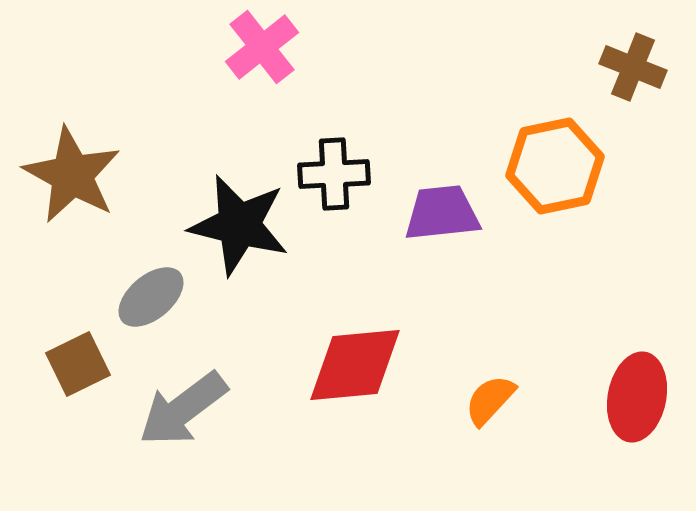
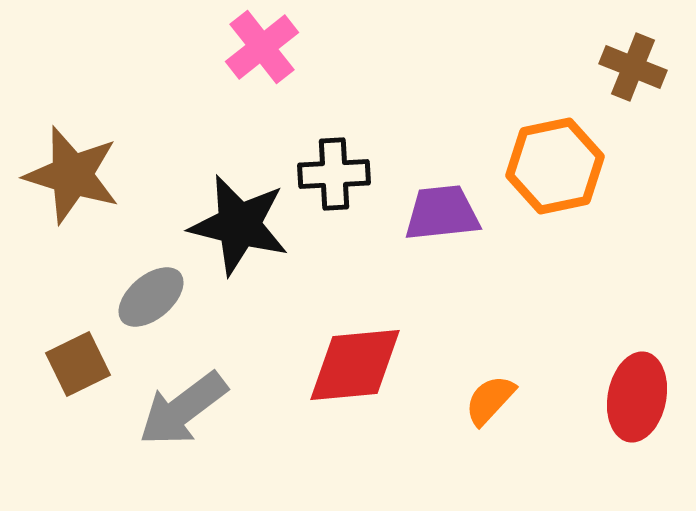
brown star: rotated 12 degrees counterclockwise
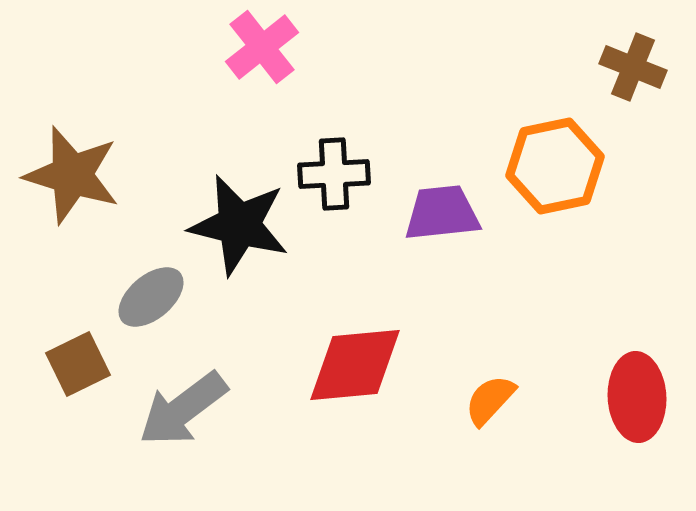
red ellipse: rotated 14 degrees counterclockwise
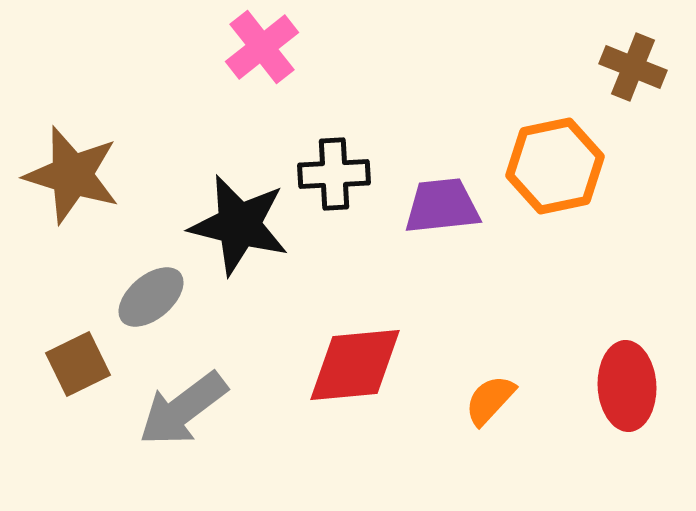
purple trapezoid: moved 7 px up
red ellipse: moved 10 px left, 11 px up
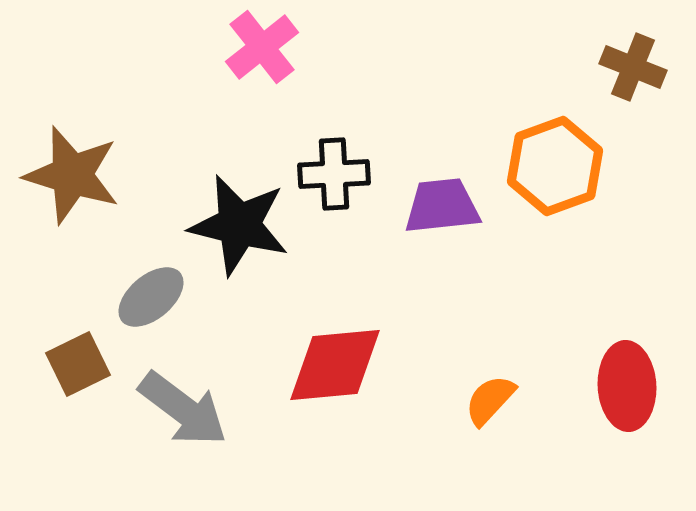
orange hexagon: rotated 8 degrees counterclockwise
red diamond: moved 20 px left
gray arrow: rotated 106 degrees counterclockwise
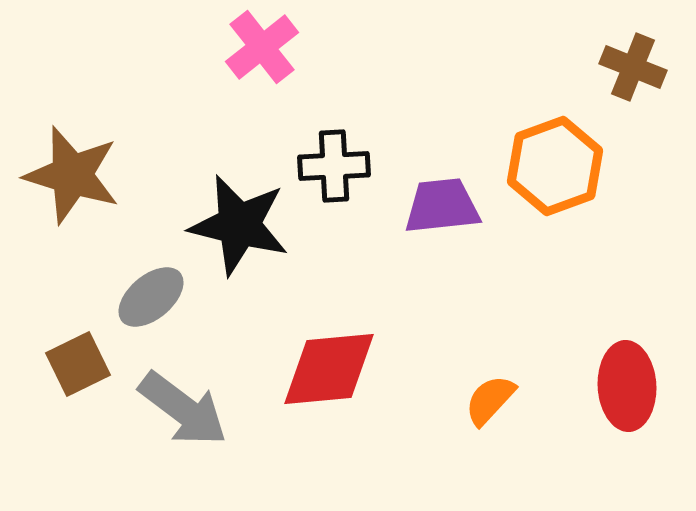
black cross: moved 8 px up
red diamond: moved 6 px left, 4 px down
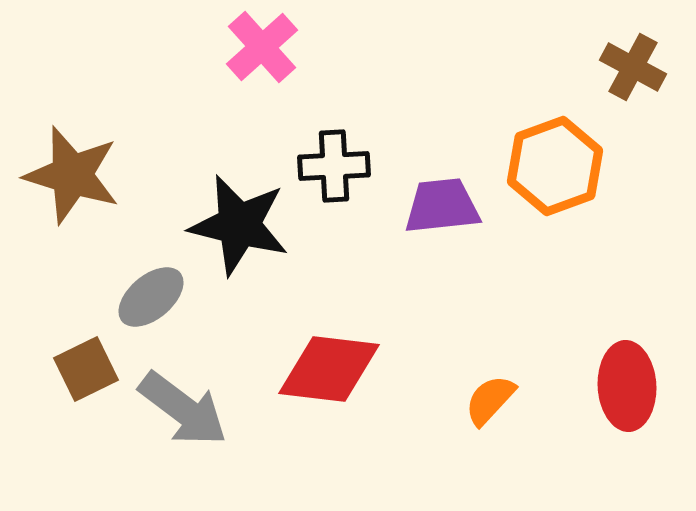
pink cross: rotated 4 degrees counterclockwise
brown cross: rotated 6 degrees clockwise
brown square: moved 8 px right, 5 px down
red diamond: rotated 12 degrees clockwise
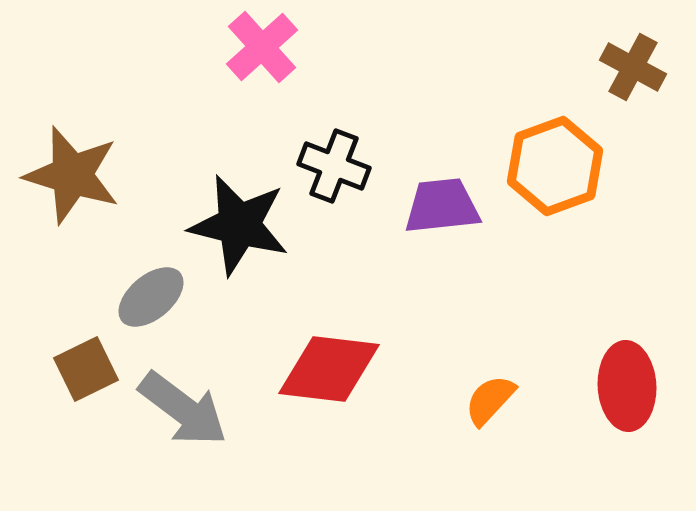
black cross: rotated 24 degrees clockwise
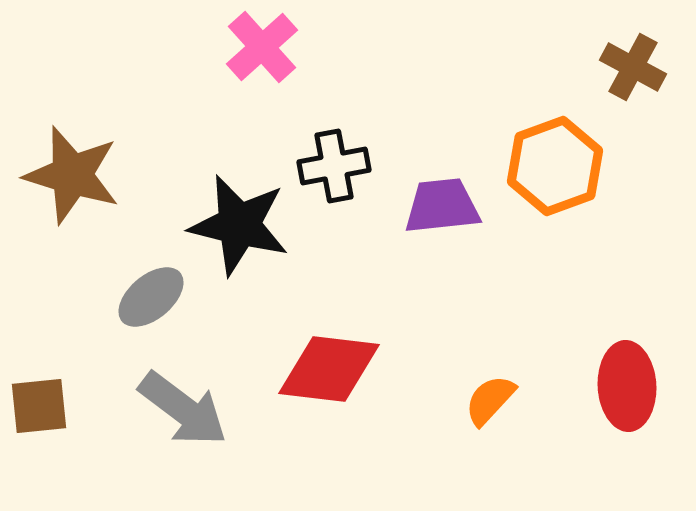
black cross: rotated 32 degrees counterclockwise
brown square: moved 47 px left, 37 px down; rotated 20 degrees clockwise
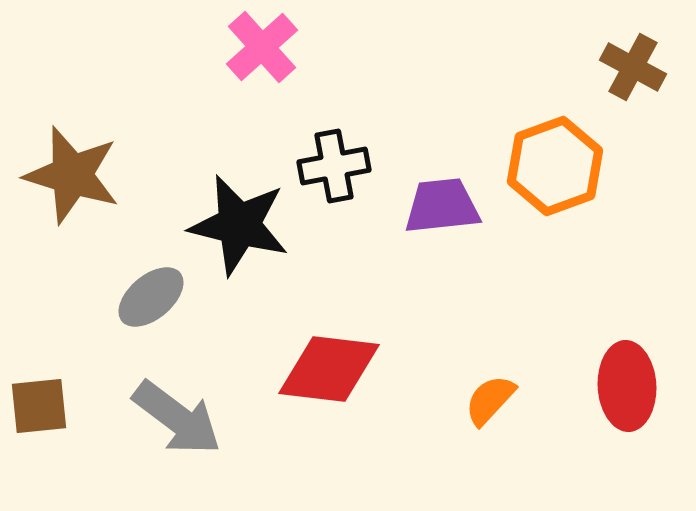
gray arrow: moved 6 px left, 9 px down
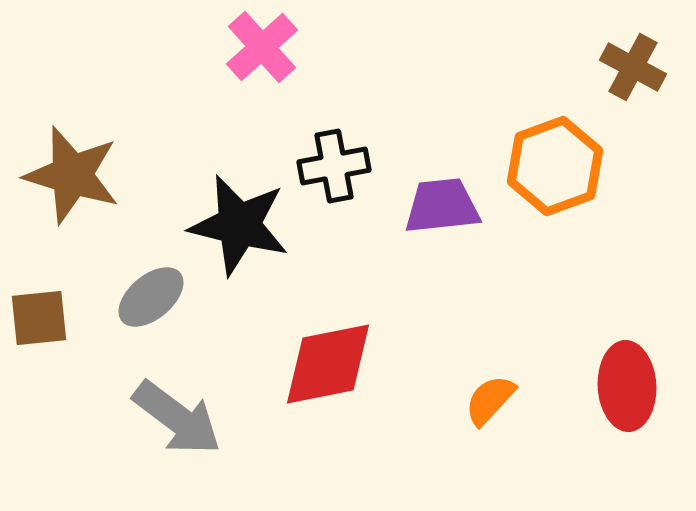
red diamond: moved 1 px left, 5 px up; rotated 18 degrees counterclockwise
brown square: moved 88 px up
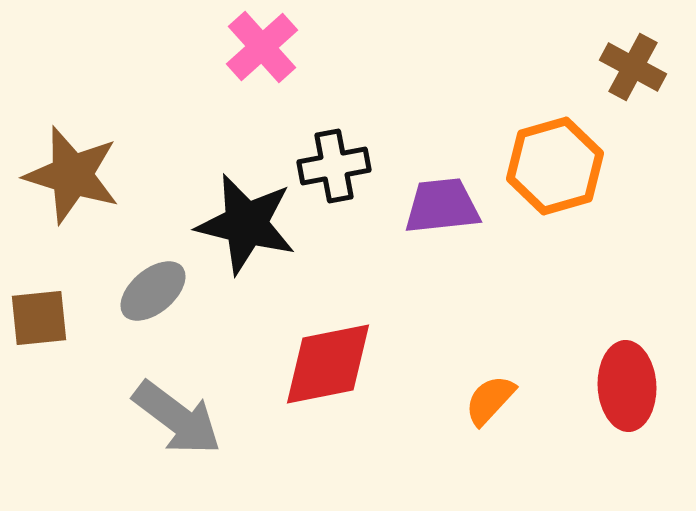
orange hexagon: rotated 4 degrees clockwise
black star: moved 7 px right, 1 px up
gray ellipse: moved 2 px right, 6 px up
